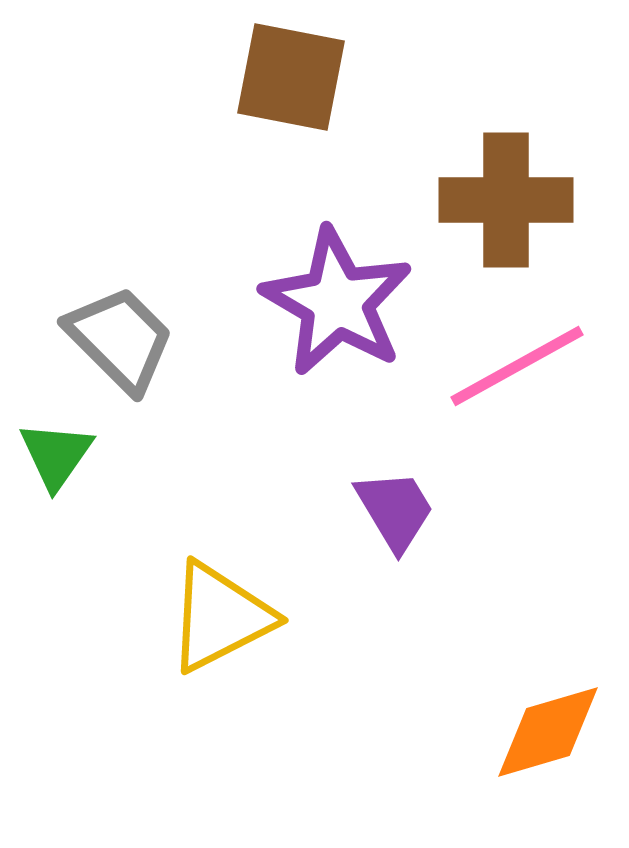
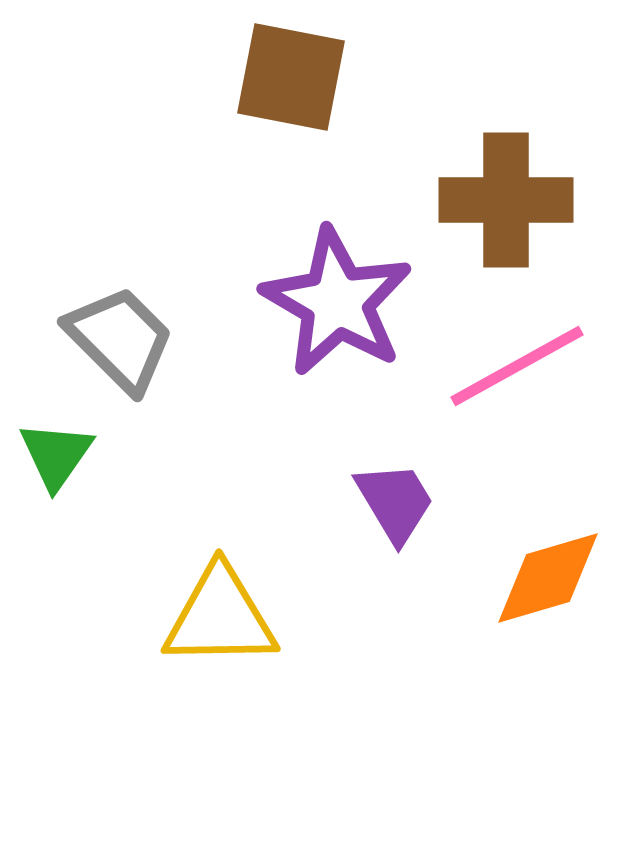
purple trapezoid: moved 8 px up
yellow triangle: rotated 26 degrees clockwise
orange diamond: moved 154 px up
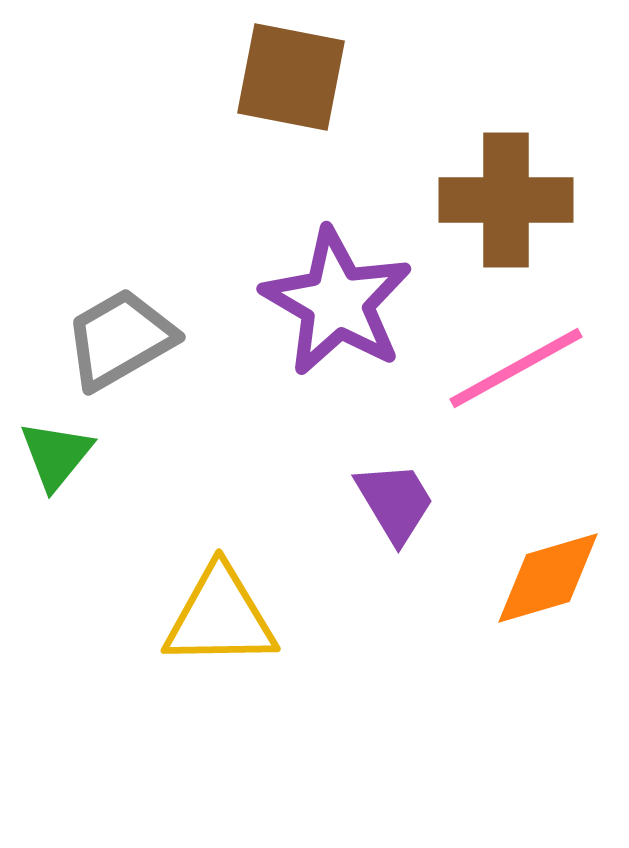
gray trapezoid: rotated 75 degrees counterclockwise
pink line: moved 1 px left, 2 px down
green triangle: rotated 4 degrees clockwise
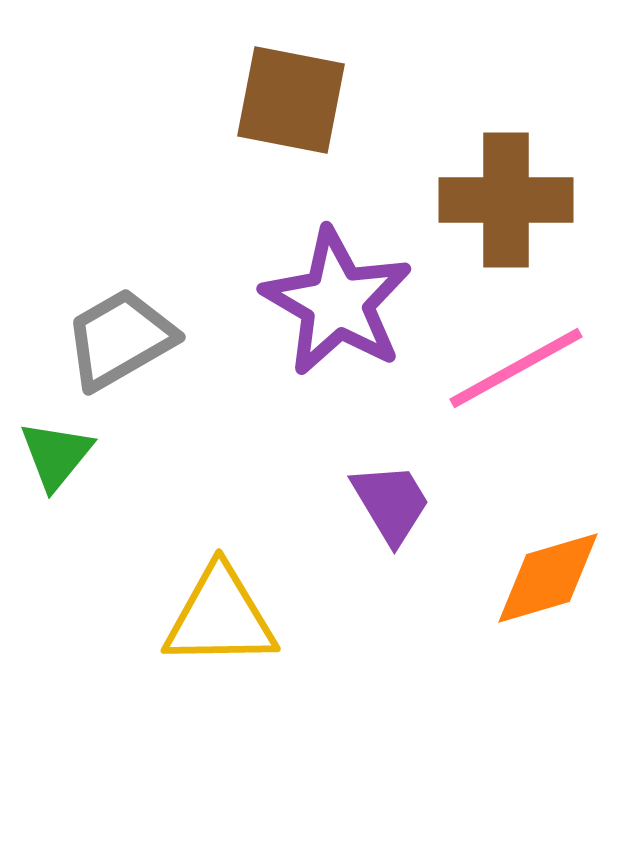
brown square: moved 23 px down
purple trapezoid: moved 4 px left, 1 px down
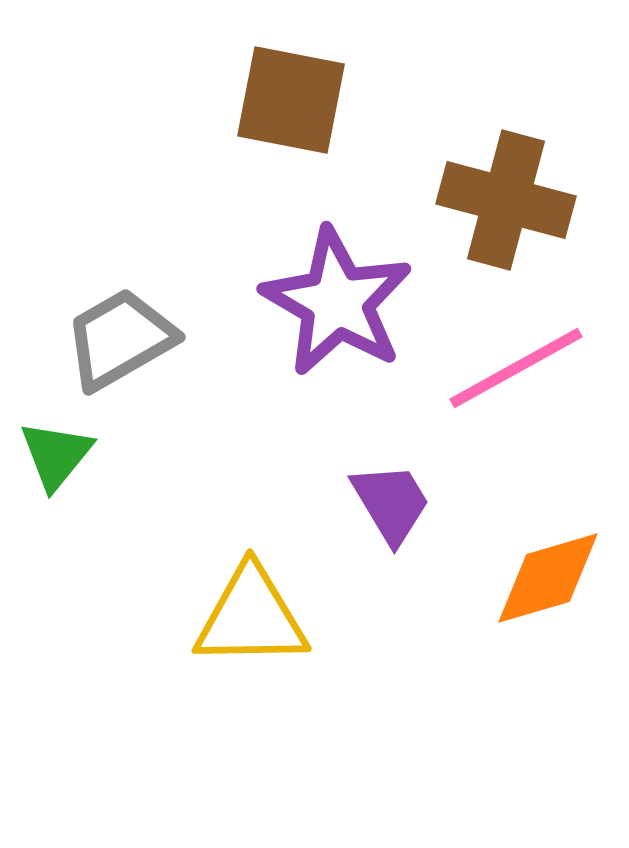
brown cross: rotated 15 degrees clockwise
yellow triangle: moved 31 px right
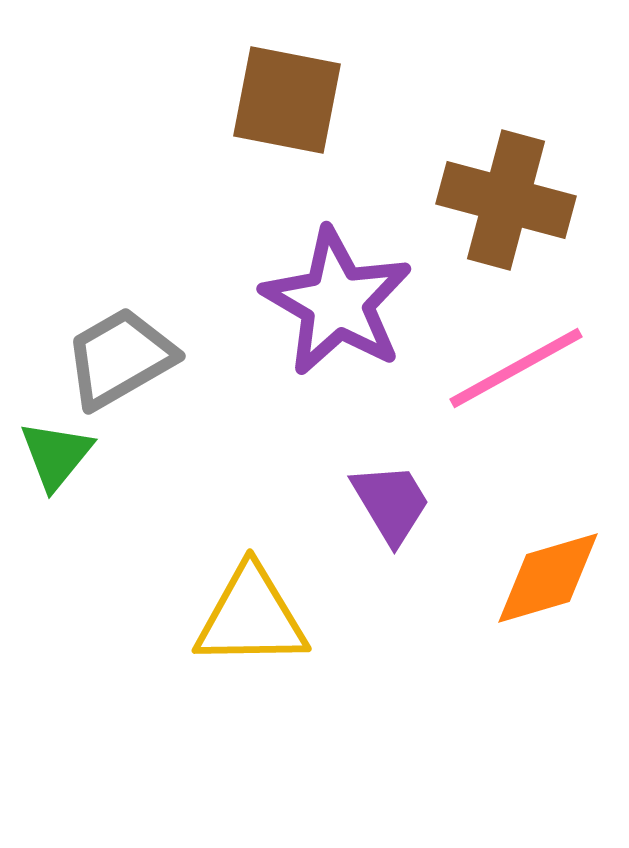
brown square: moved 4 px left
gray trapezoid: moved 19 px down
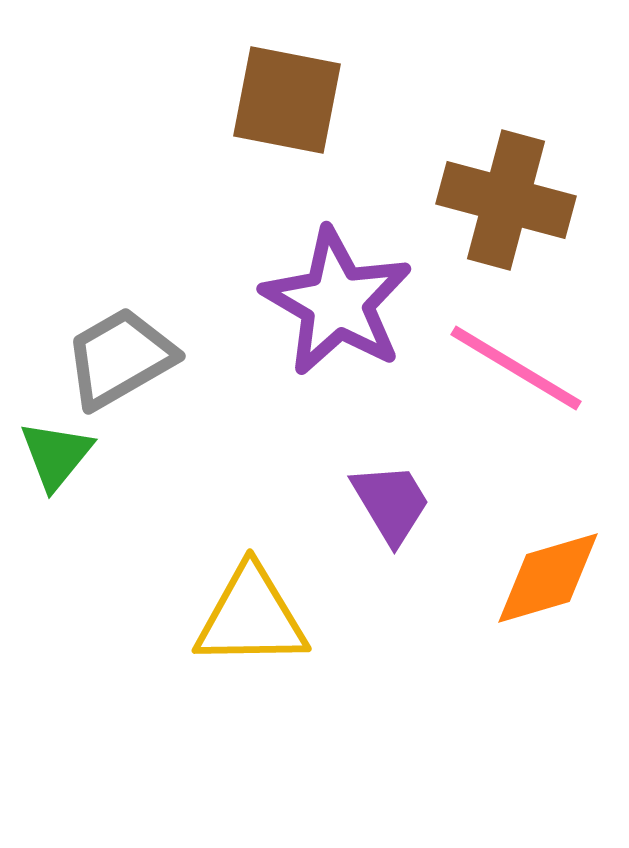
pink line: rotated 60 degrees clockwise
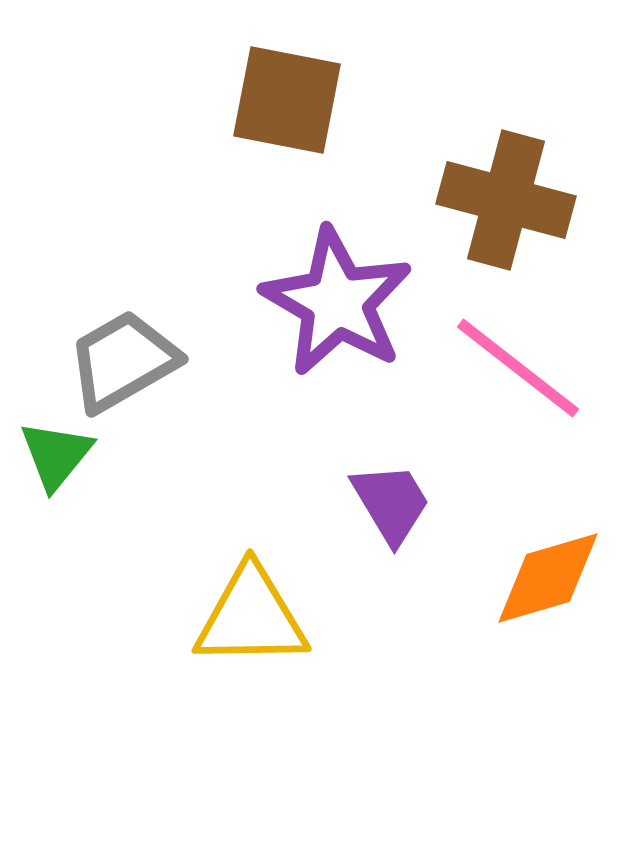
gray trapezoid: moved 3 px right, 3 px down
pink line: moved 2 px right; rotated 7 degrees clockwise
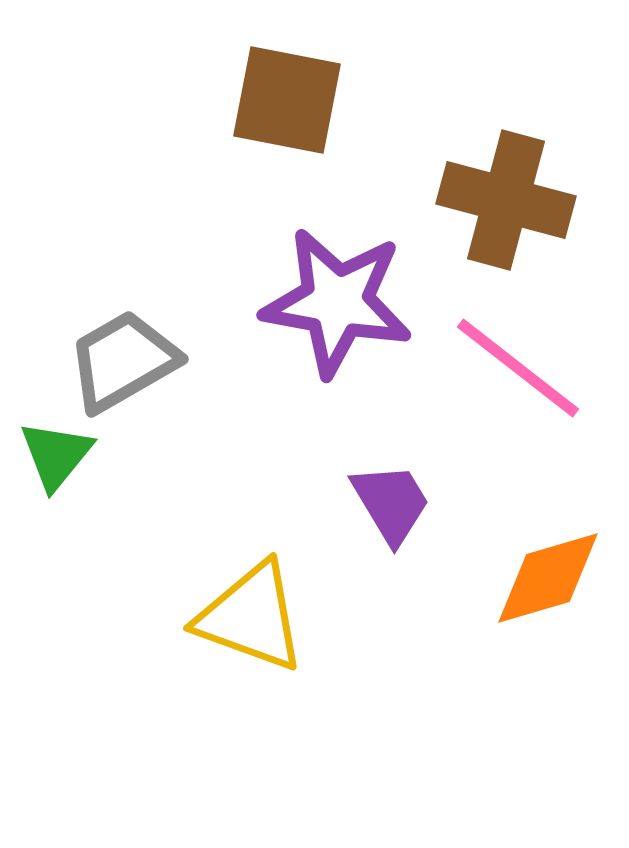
purple star: rotated 20 degrees counterclockwise
yellow triangle: rotated 21 degrees clockwise
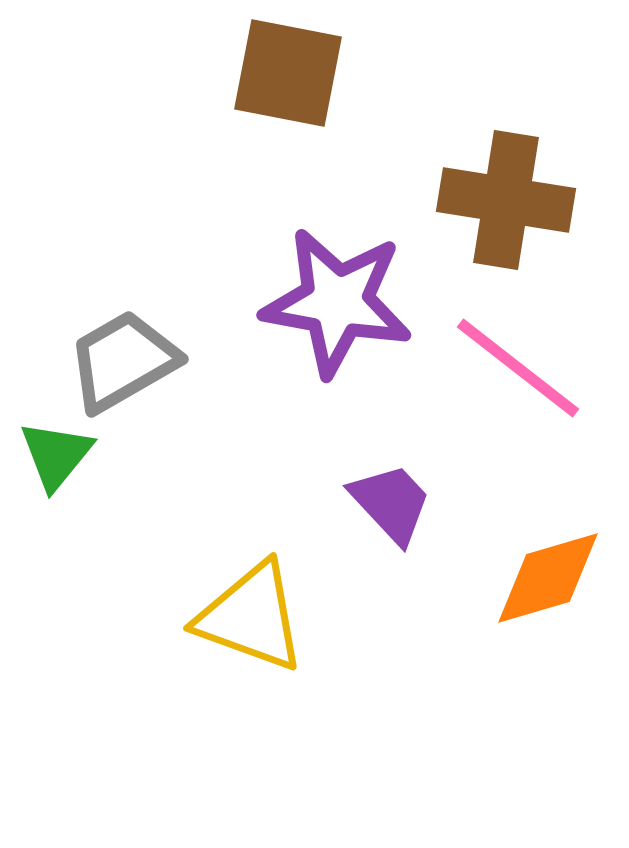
brown square: moved 1 px right, 27 px up
brown cross: rotated 6 degrees counterclockwise
purple trapezoid: rotated 12 degrees counterclockwise
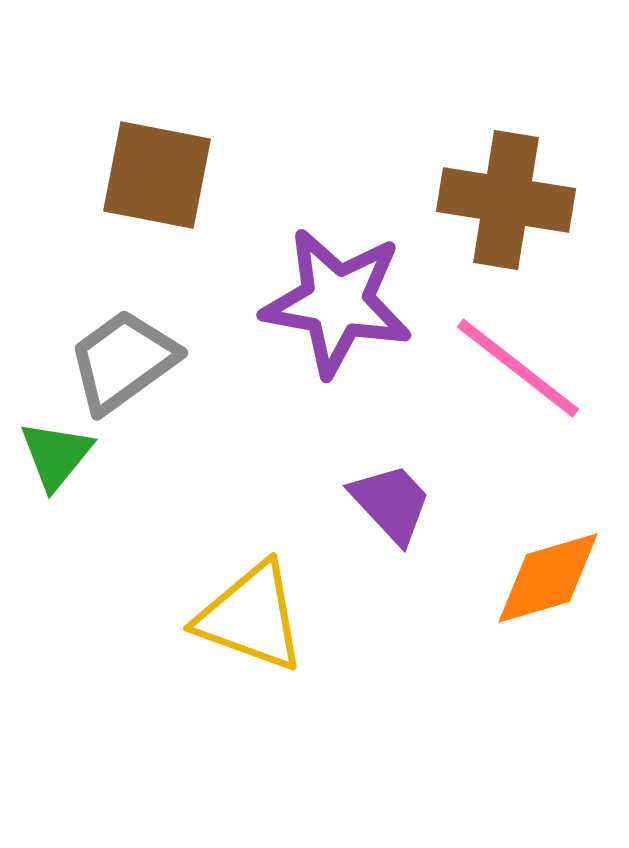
brown square: moved 131 px left, 102 px down
gray trapezoid: rotated 6 degrees counterclockwise
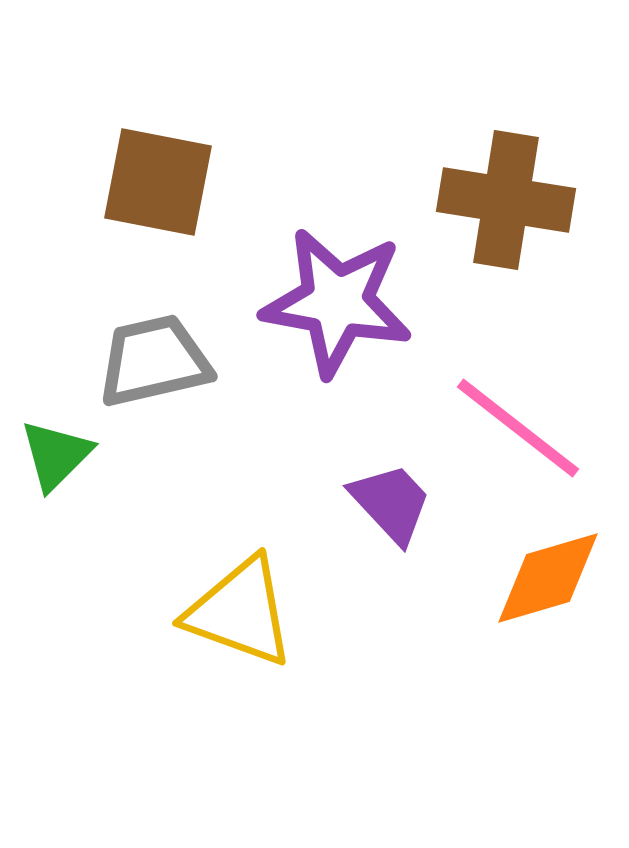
brown square: moved 1 px right, 7 px down
gray trapezoid: moved 31 px right; rotated 23 degrees clockwise
pink line: moved 60 px down
green triangle: rotated 6 degrees clockwise
yellow triangle: moved 11 px left, 5 px up
